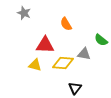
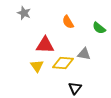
orange semicircle: moved 2 px right, 2 px up
green semicircle: moved 2 px left, 12 px up
yellow triangle: moved 2 px right, 1 px down; rotated 40 degrees clockwise
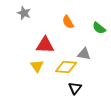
yellow diamond: moved 3 px right, 4 px down
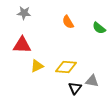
gray star: rotated 16 degrees counterclockwise
red triangle: moved 23 px left
gray triangle: moved 8 px right, 27 px down
yellow triangle: rotated 40 degrees clockwise
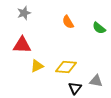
gray star: rotated 24 degrees counterclockwise
gray triangle: moved 4 px right
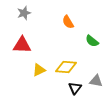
green semicircle: moved 7 px left, 13 px down
yellow triangle: moved 2 px right, 4 px down
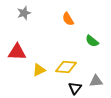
orange semicircle: moved 3 px up
red triangle: moved 5 px left, 7 px down
gray triangle: rotated 16 degrees counterclockwise
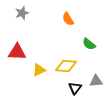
gray star: moved 2 px left
green semicircle: moved 3 px left, 3 px down
yellow diamond: moved 1 px up
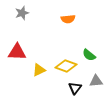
orange semicircle: rotated 64 degrees counterclockwise
green semicircle: moved 11 px down
yellow diamond: rotated 15 degrees clockwise
